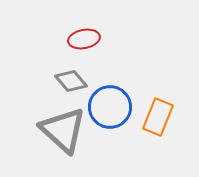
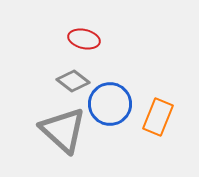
red ellipse: rotated 24 degrees clockwise
gray diamond: moved 2 px right; rotated 12 degrees counterclockwise
blue circle: moved 3 px up
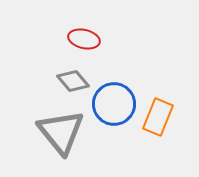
gray diamond: rotated 12 degrees clockwise
blue circle: moved 4 px right
gray triangle: moved 2 px left, 2 px down; rotated 9 degrees clockwise
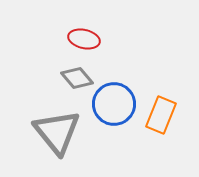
gray diamond: moved 4 px right, 3 px up
orange rectangle: moved 3 px right, 2 px up
gray triangle: moved 4 px left
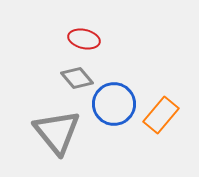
orange rectangle: rotated 18 degrees clockwise
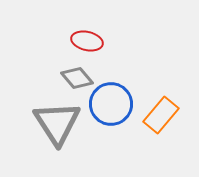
red ellipse: moved 3 px right, 2 px down
blue circle: moved 3 px left
gray triangle: moved 9 px up; rotated 6 degrees clockwise
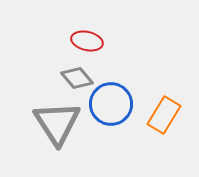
orange rectangle: moved 3 px right; rotated 9 degrees counterclockwise
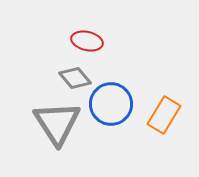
gray diamond: moved 2 px left
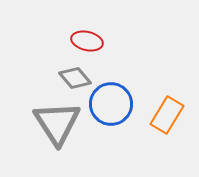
orange rectangle: moved 3 px right
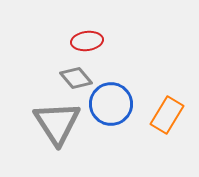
red ellipse: rotated 20 degrees counterclockwise
gray diamond: moved 1 px right
